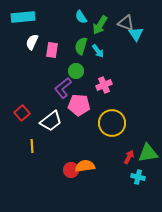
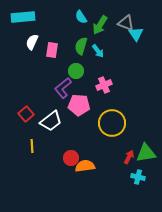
red square: moved 4 px right, 1 px down
green triangle: moved 2 px left
red circle: moved 12 px up
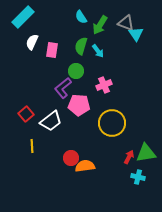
cyan rectangle: rotated 40 degrees counterclockwise
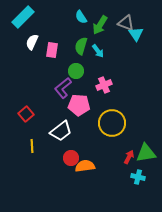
white trapezoid: moved 10 px right, 10 px down
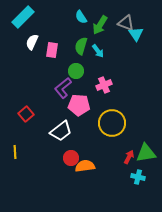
yellow line: moved 17 px left, 6 px down
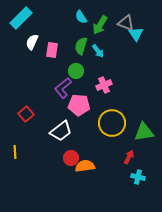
cyan rectangle: moved 2 px left, 1 px down
green triangle: moved 2 px left, 21 px up
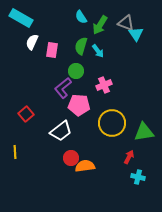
cyan rectangle: rotated 75 degrees clockwise
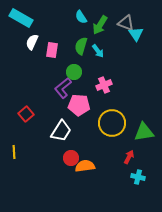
green circle: moved 2 px left, 1 px down
white trapezoid: rotated 20 degrees counterclockwise
yellow line: moved 1 px left
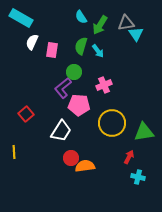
gray triangle: rotated 30 degrees counterclockwise
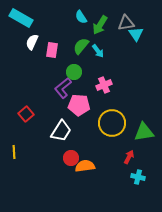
green semicircle: rotated 24 degrees clockwise
